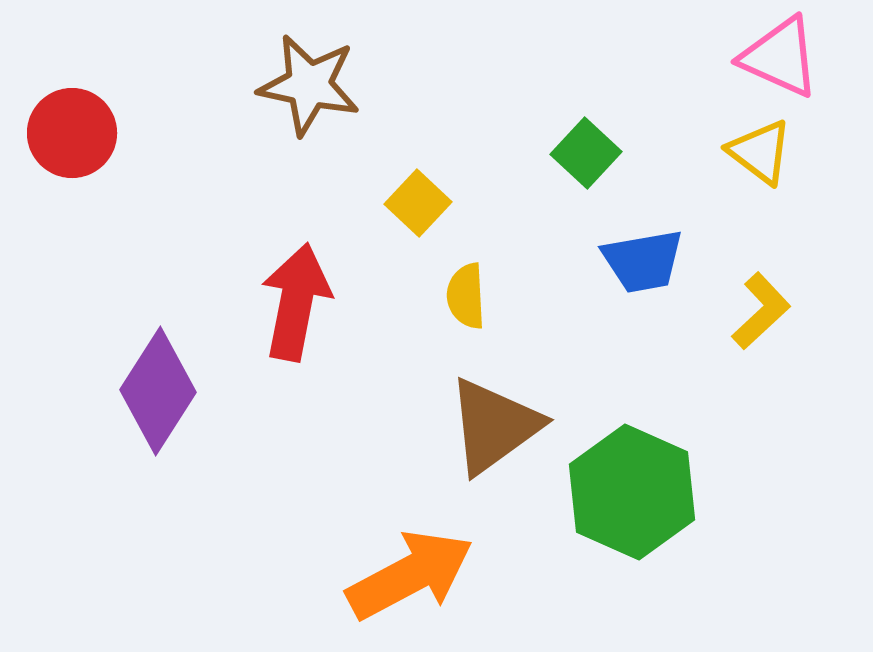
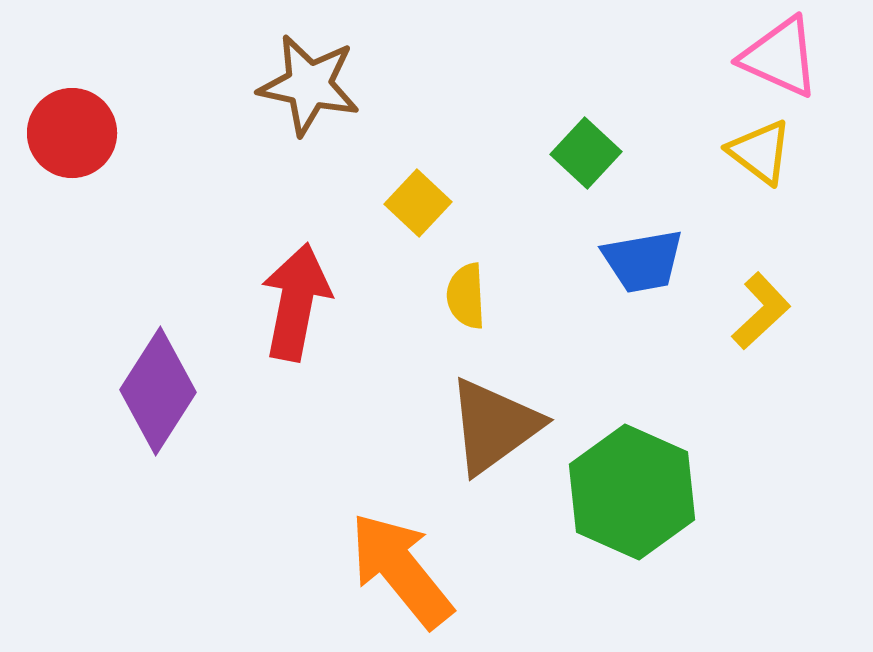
orange arrow: moved 9 px left, 5 px up; rotated 101 degrees counterclockwise
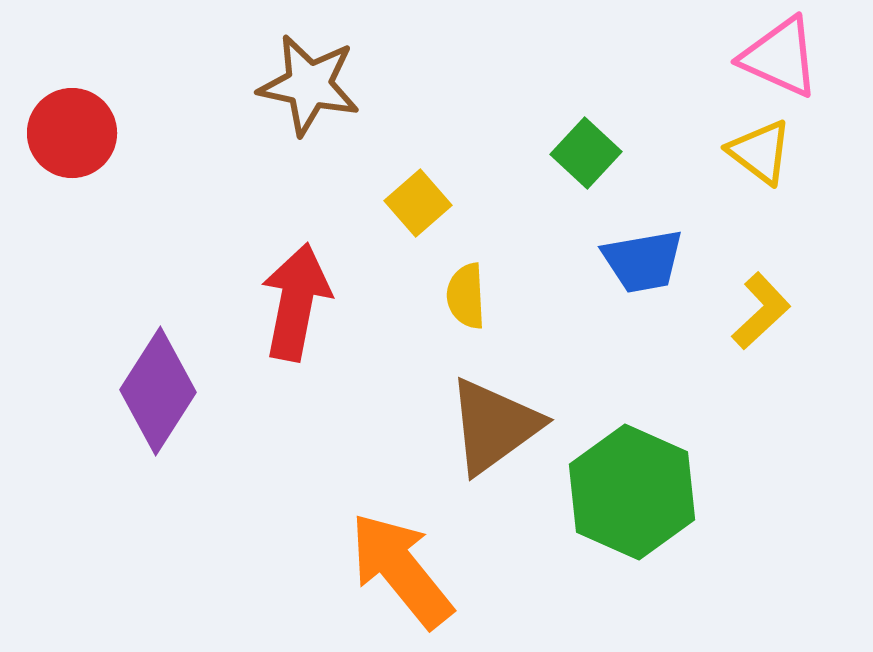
yellow square: rotated 6 degrees clockwise
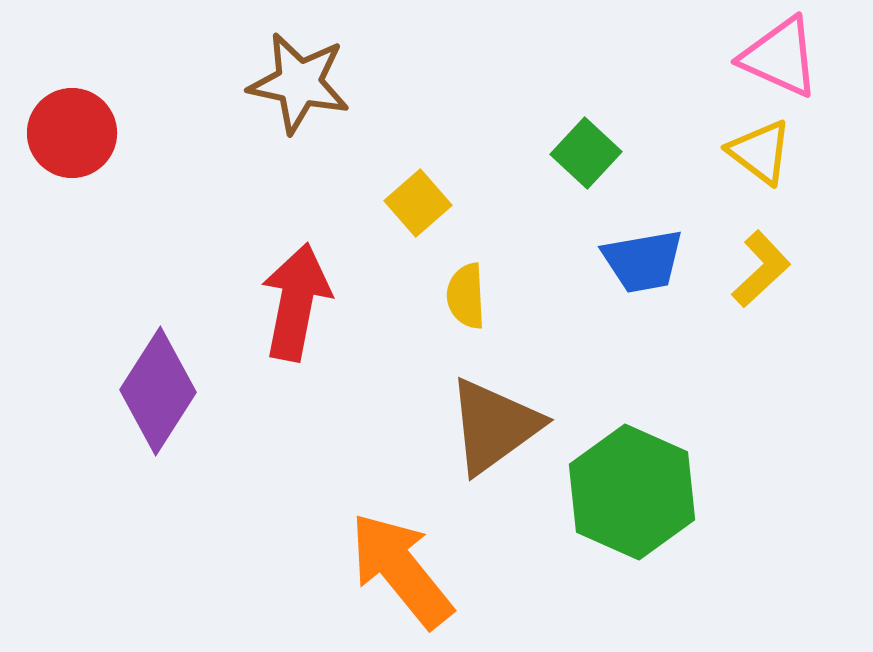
brown star: moved 10 px left, 2 px up
yellow L-shape: moved 42 px up
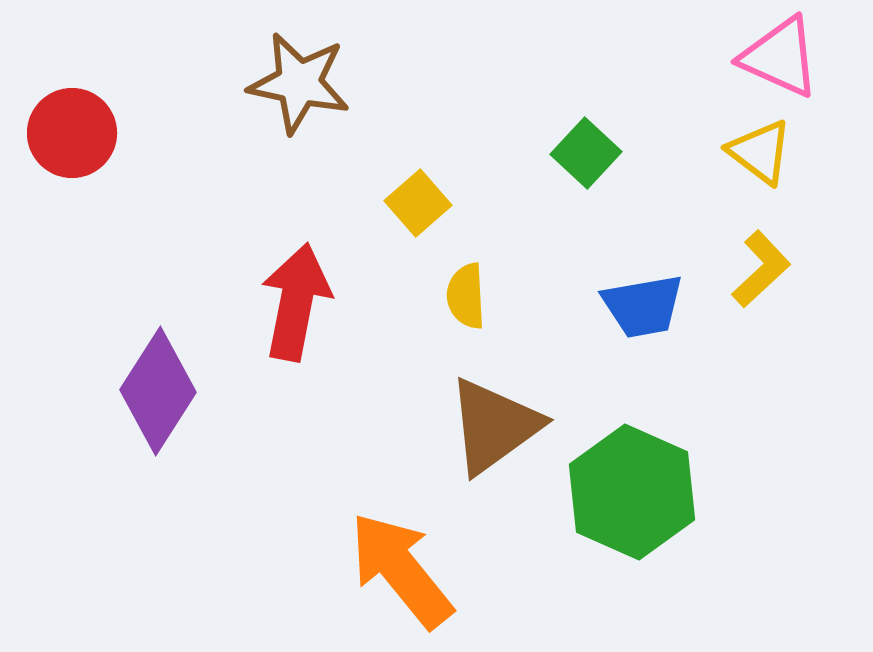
blue trapezoid: moved 45 px down
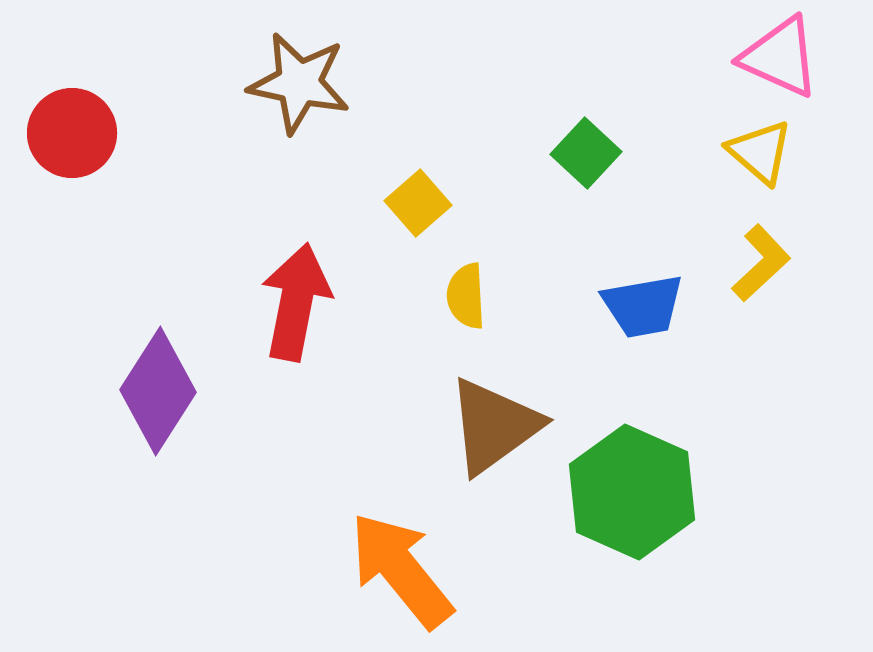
yellow triangle: rotated 4 degrees clockwise
yellow L-shape: moved 6 px up
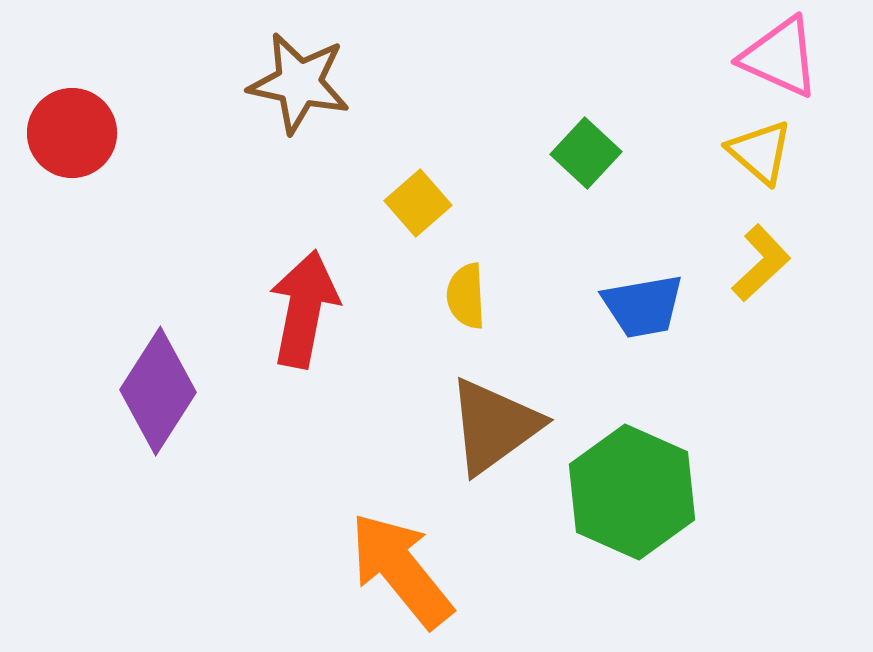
red arrow: moved 8 px right, 7 px down
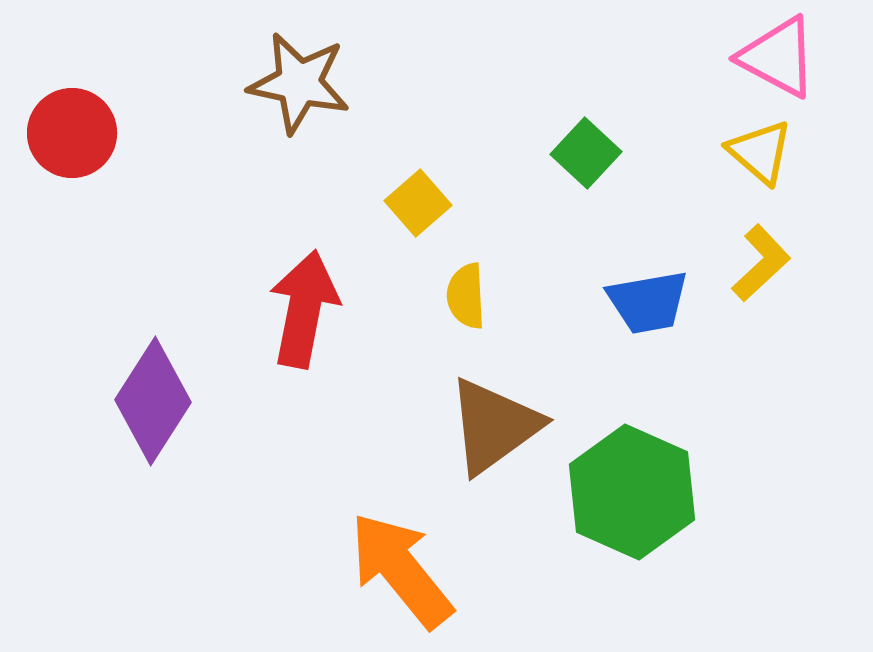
pink triangle: moved 2 px left; rotated 4 degrees clockwise
blue trapezoid: moved 5 px right, 4 px up
purple diamond: moved 5 px left, 10 px down
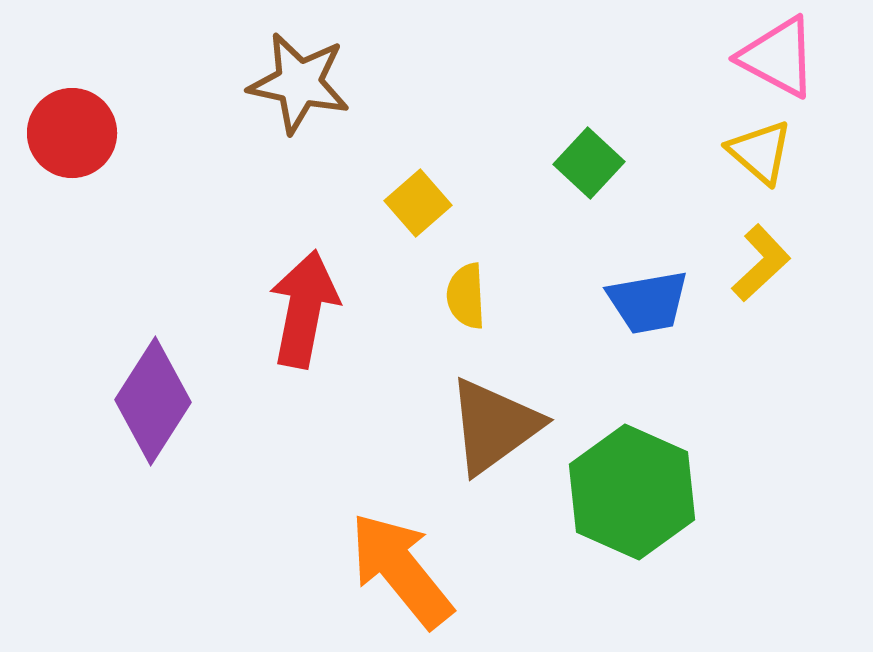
green square: moved 3 px right, 10 px down
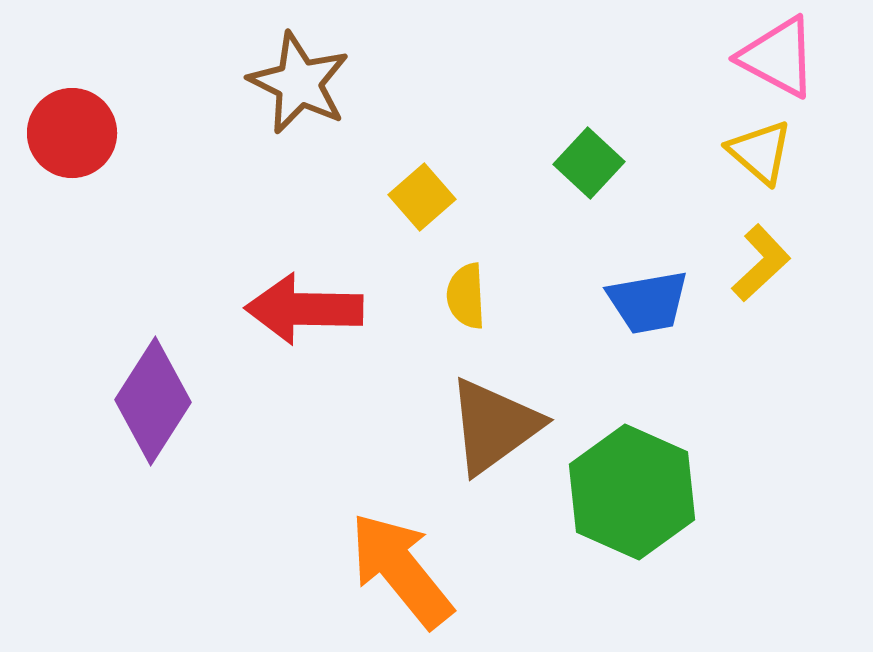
brown star: rotated 14 degrees clockwise
yellow square: moved 4 px right, 6 px up
red arrow: rotated 100 degrees counterclockwise
